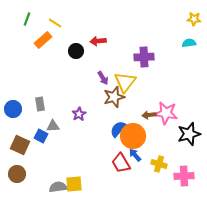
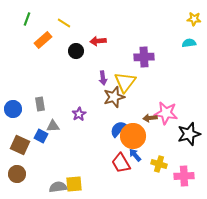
yellow line: moved 9 px right
purple arrow: rotated 24 degrees clockwise
brown arrow: moved 1 px right, 3 px down
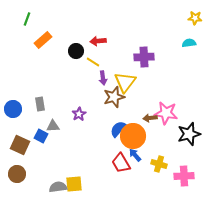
yellow star: moved 1 px right, 1 px up
yellow line: moved 29 px right, 39 px down
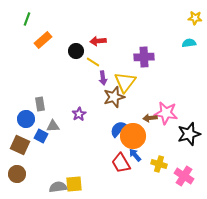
blue circle: moved 13 px right, 10 px down
pink cross: rotated 36 degrees clockwise
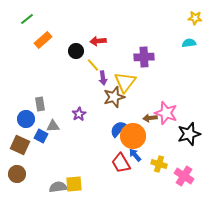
green line: rotated 32 degrees clockwise
yellow line: moved 3 px down; rotated 16 degrees clockwise
pink star: rotated 10 degrees clockwise
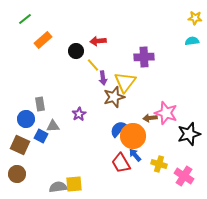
green line: moved 2 px left
cyan semicircle: moved 3 px right, 2 px up
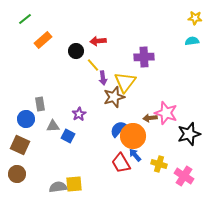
blue square: moved 27 px right
